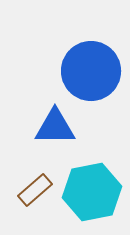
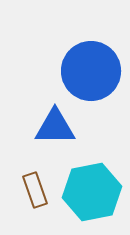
brown rectangle: rotated 68 degrees counterclockwise
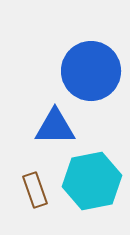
cyan hexagon: moved 11 px up
